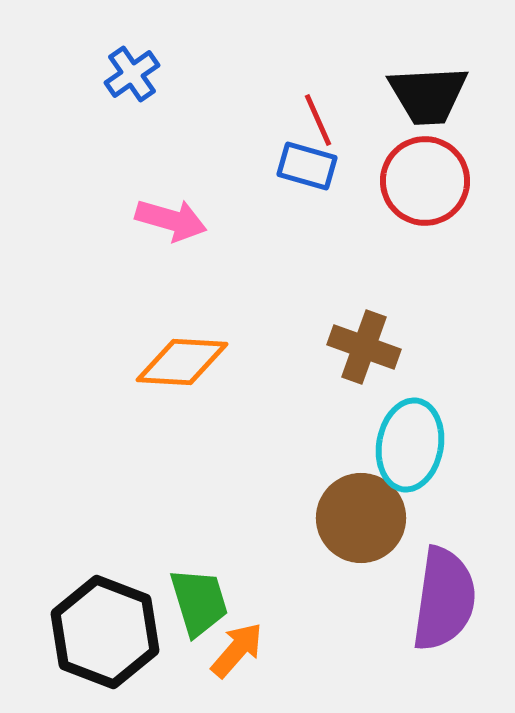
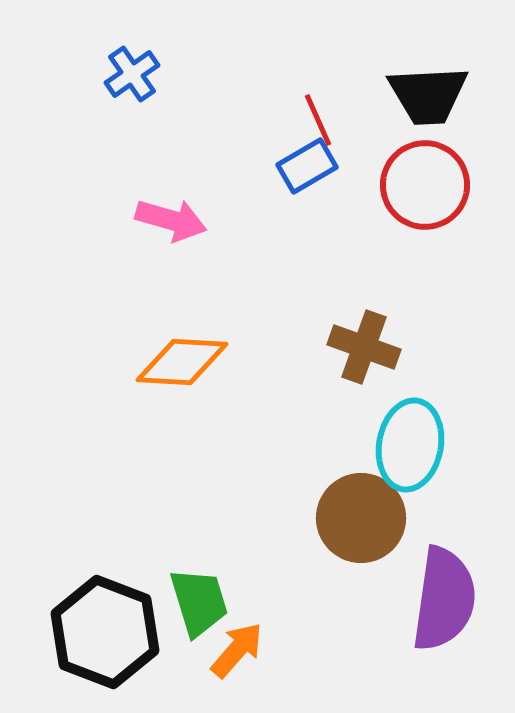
blue rectangle: rotated 46 degrees counterclockwise
red circle: moved 4 px down
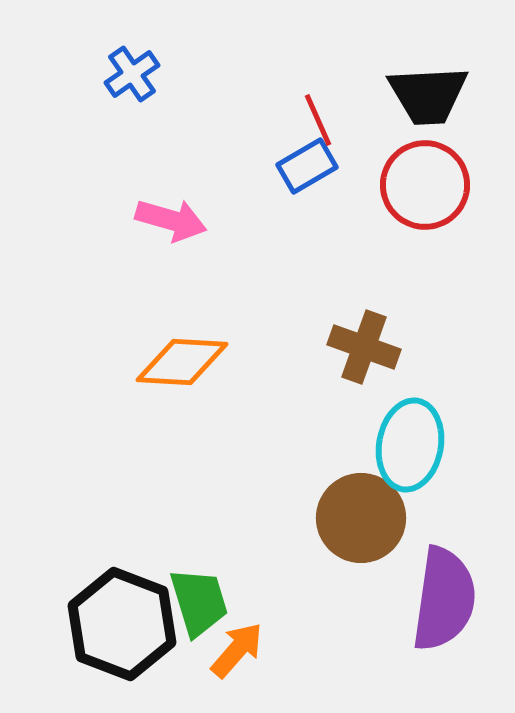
black hexagon: moved 17 px right, 8 px up
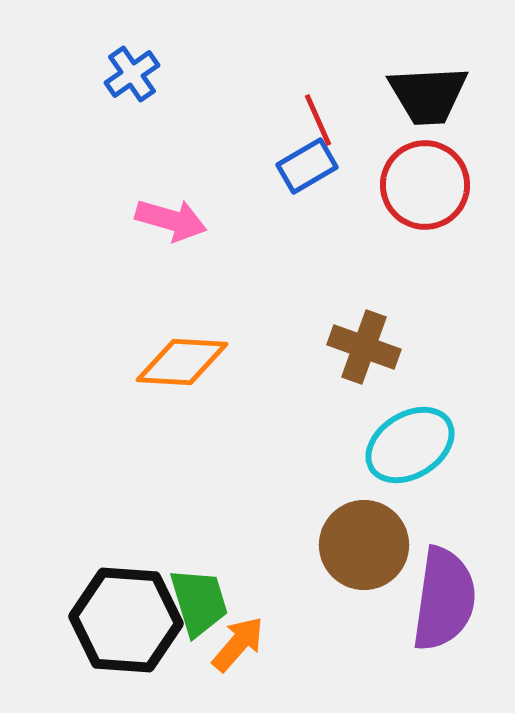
cyan ellipse: rotated 48 degrees clockwise
brown circle: moved 3 px right, 27 px down
black hexagon: moved 4 px right, 4 px up; rotated 17 degrees counterclockwise
orange arrow: moved 1 px right, 6 px up
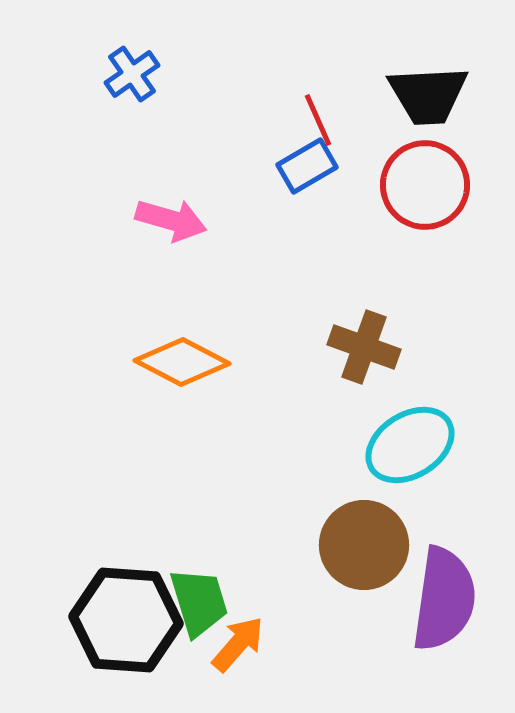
orange diamond: rotated 24 degrees clockwise
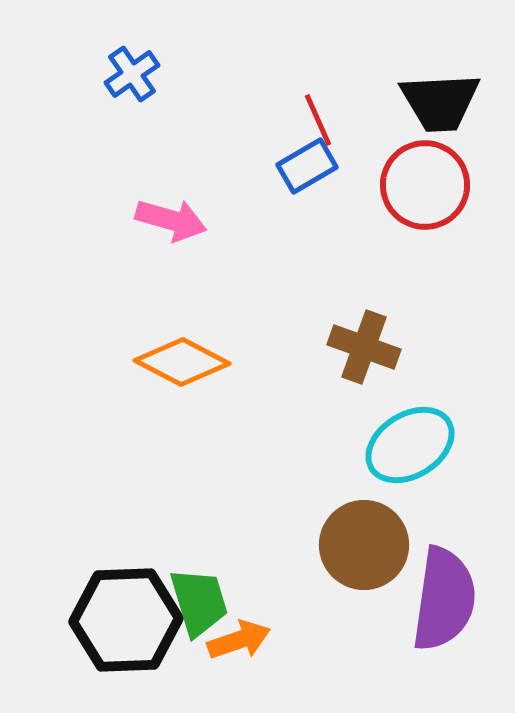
black trapezoid: moved 12 px right, 7 px down
black hexagon: rotated 6 degrees counterclockwise
orange arrow: moved 1 px right, 4 px up; rotated 30 degrees clockwise
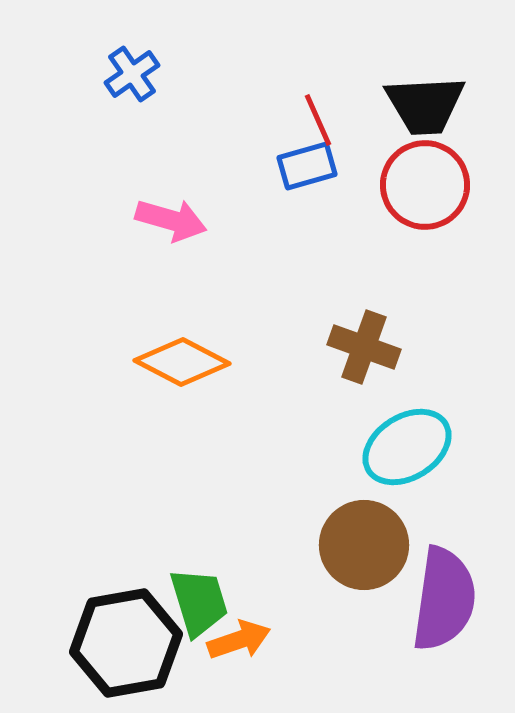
black trapezoid: moved 15 px left, 3 px down
blue rectangle: rotated 14 degrees clockwise
cyan ellipse: moved 3 px left, 2 px down
black hexagon: moved 23 px down; rotated 8 degrees counterclockwise
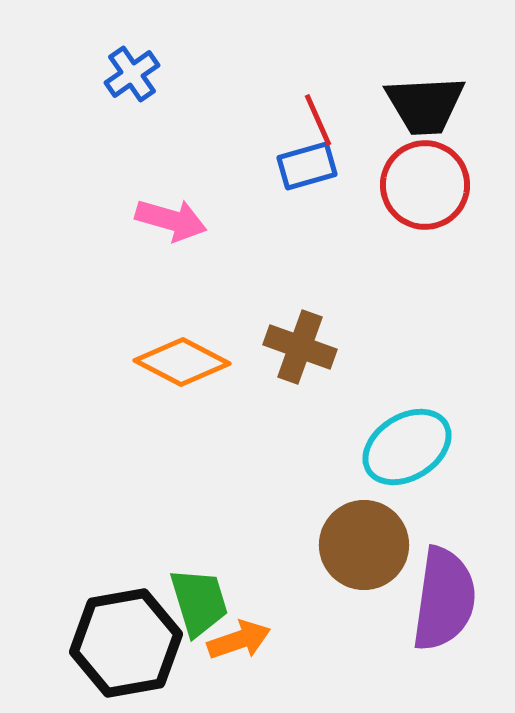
brown cross: moved 64 px left
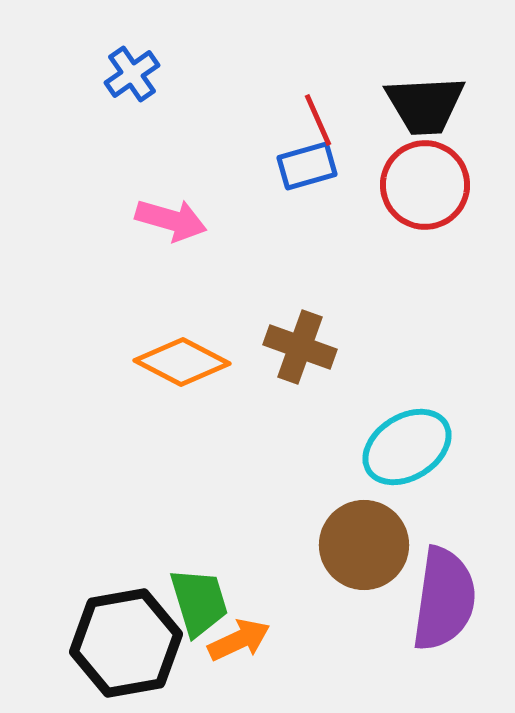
orange arrow: rotated 6 degrees counterclockwise
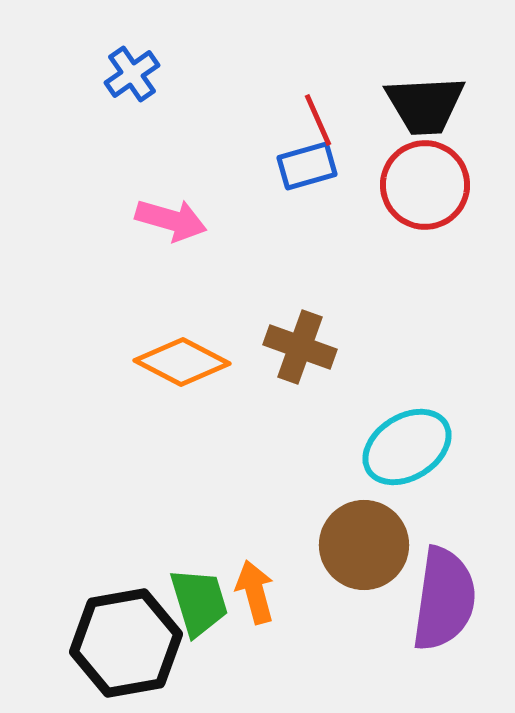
orange arrow: moved 16 px right, 48 px up; rotated 80 degrees counterclockwise
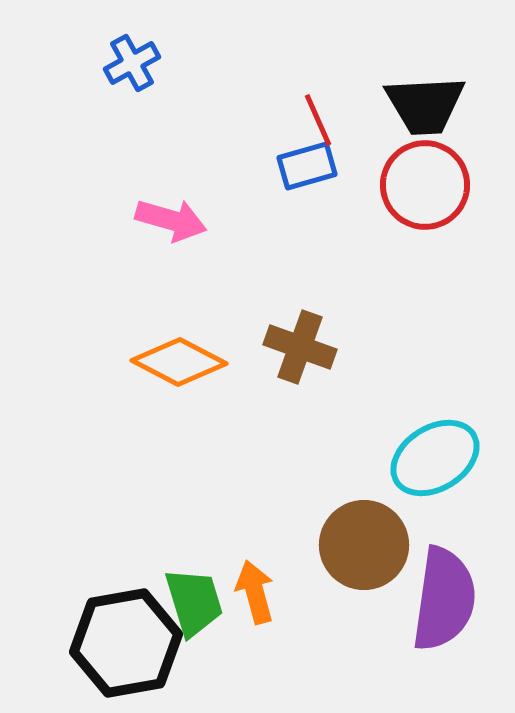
blue cross: moved 11 px up; rotated 6 degrees clockwise
orange diamond: moved 3 px left
cyan ellipse: moved 28 px right, 11 px down
green trapezoid: moved 5 px left
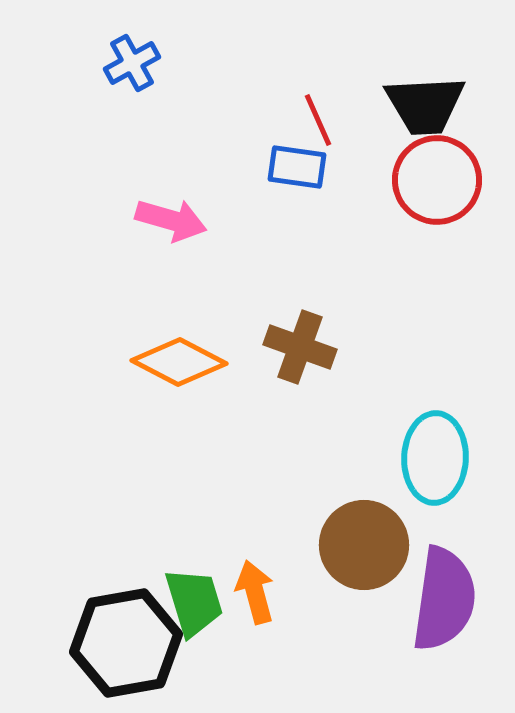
blue rectangle: moved 10 px left, 1 px down; rotated 24 degrees clockwise
red circle: moved 12 px right, 5 px up
cyan ellipse: rotated 56 degrees counterclockwise
